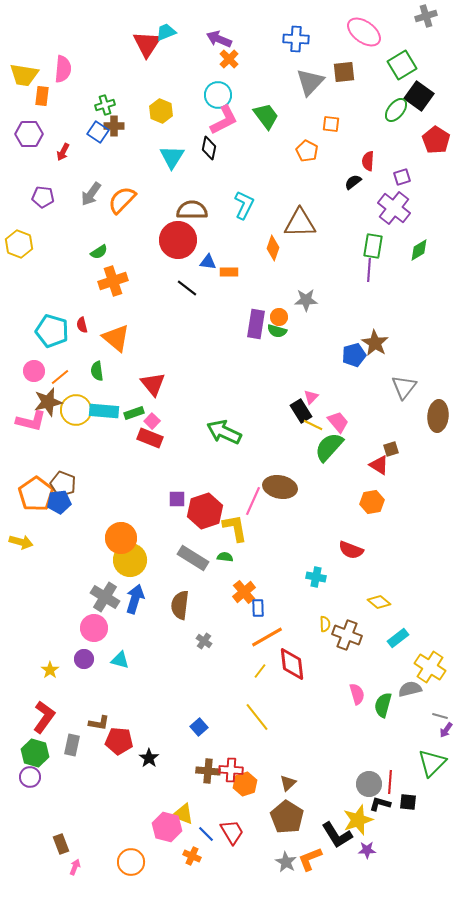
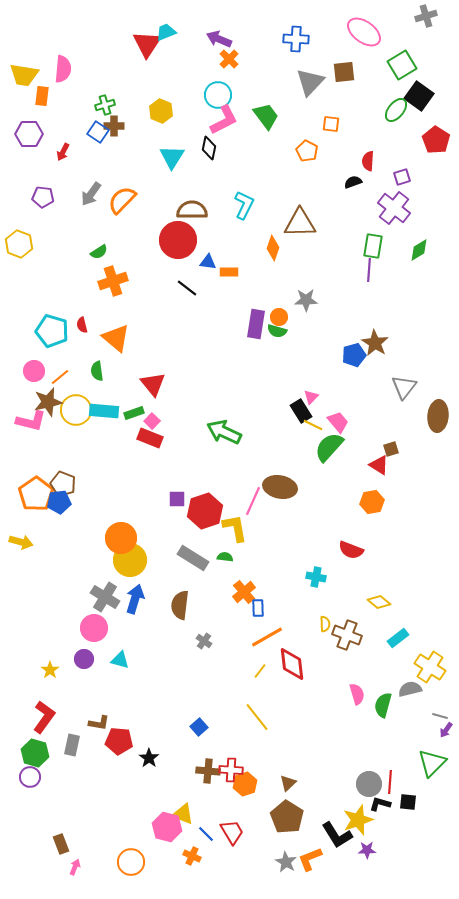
black semicircle at (353, 182): rotated 18 degrees clockwise
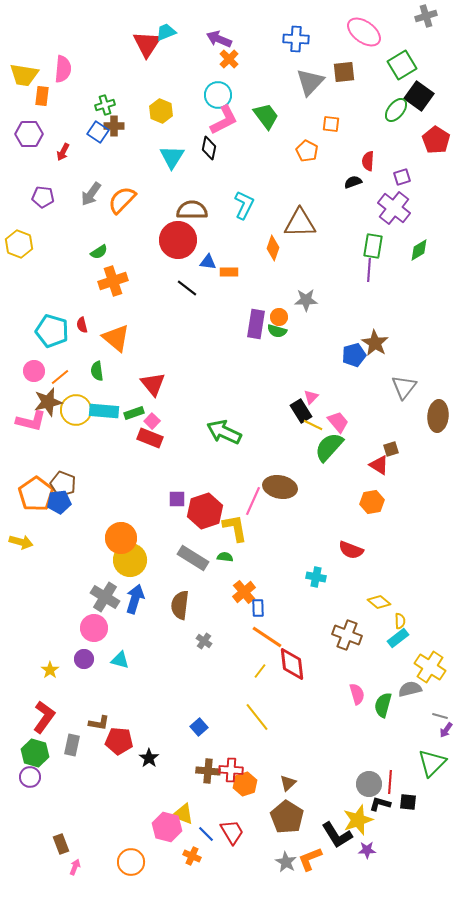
yellow semicircle at (325, 624): moved 75 px right, 3 px up
orange line at (267, 637): rotated 64 degrees clockwise
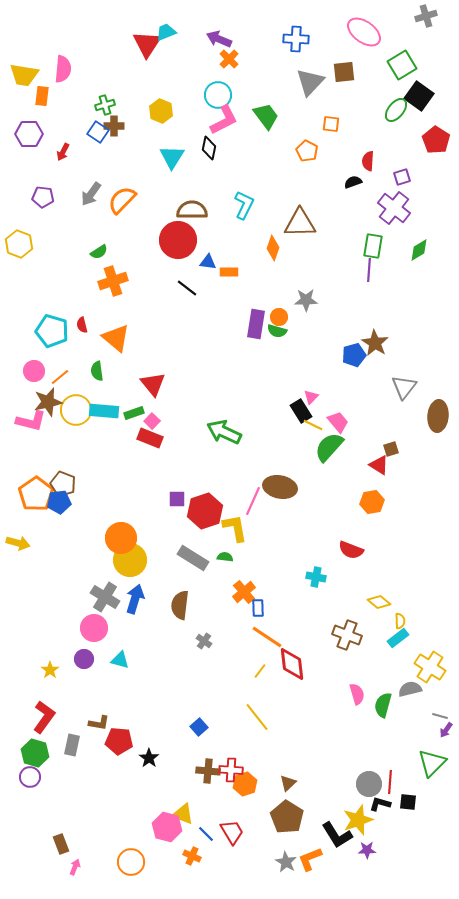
yellow arrow at (21, 542): moved 3 px left, 1 px down
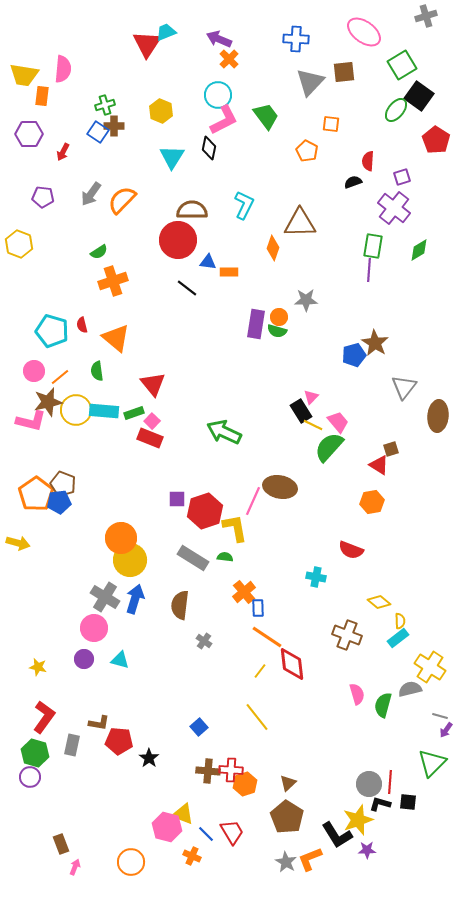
yellow star at (50, 670): moved 12 px left, 3 px up; rotated 24 degrees counterclockwise
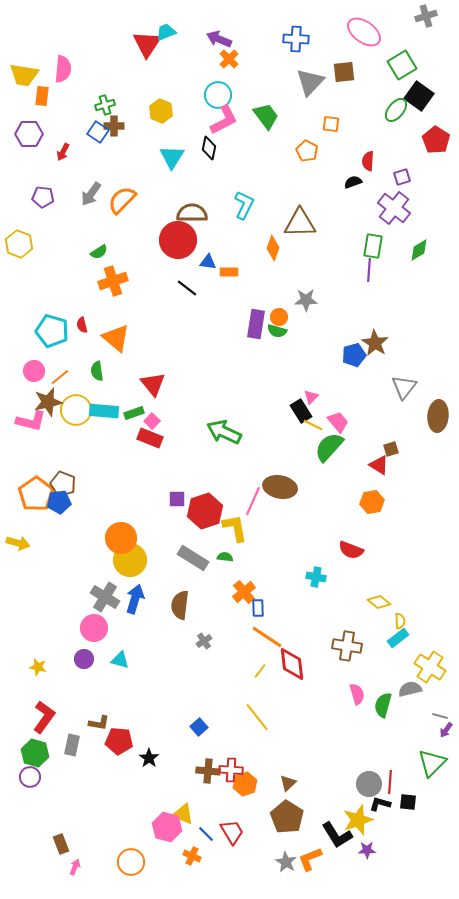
brown semicircle at (192, 210): moved 3 px down
brown cross at (347, 635): moved 11 px down; rotated 12 degrees counterclockwise
gray cross at (204, 641): rotated 21 degrees clockwise
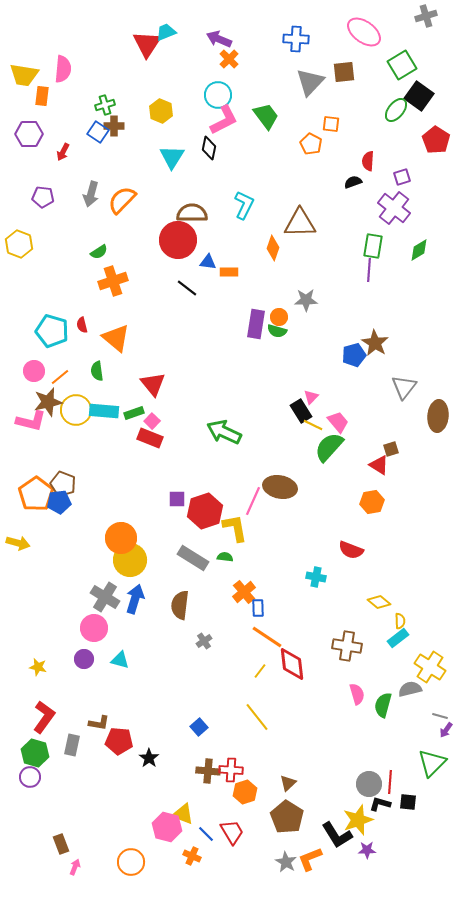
orange pentagon at (307, 151): moved 4 px right, 7 px up
gray arrow at (91, 194): rotated 20 degrees counterclockwise
orange hexagon at (245, 784): moved 8 px down
